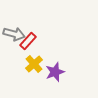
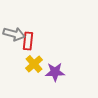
red rectangle: rotated 36 degrees counterclockwise
purple star: rotated 18 degrees clockwise
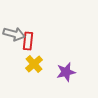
purple star: moved 11 px right; rotated 12 degrees counterclockwise
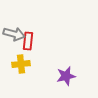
yellow cross: moved 13 px left; rotated 36 degrees clockwise
purple star: moved 4 px down
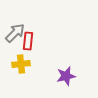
gray arrow: moved 1 px right, 1 px up; rotated 60 degrees counterclockwise
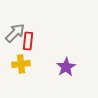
purple star: moved 9 px up; rotated 18 degrees counterclockwise
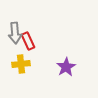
gray arrow: rotated 130 degrees clockwise
red rectangle: rotated 30 degrees counterclockwise
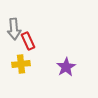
gray arrow: moved 1 px left, 4 px up
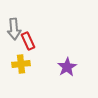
purple star: moved 1 px right
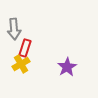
red rectangle: moved 3 px left, 7 px down; rotated 42 degrees clockwise
yellow cross: rotated 24 degrees counterclockwise
